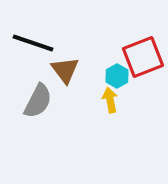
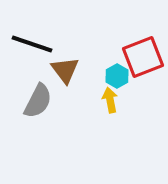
black line: moved 1 px left, 1 px down
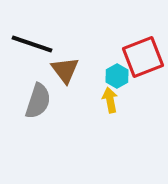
gray semicircle: rotated 9 degrees counterclockwise
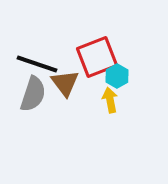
black line: moved 5 px right, 20 px down
red square: moved 46 px left
brown triangle: moved 13 px down
gray semicircle: moved 5 px left, 7 px up
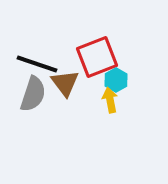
cyan hexagon: moved 1 px left, 4 px down
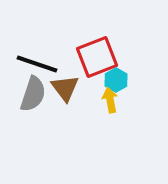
brown triangle: moved 5 px down
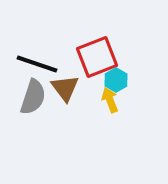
gray semicircle: moved 3 px down
yellow arrow: rotated 10 degrees counterclockwise
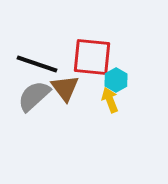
red square: moved 5 px left; rotated 27 degrees clockwise
gray semicircle: moved 1 px right, 1 px up; rotated 150 degrees counterclockwise
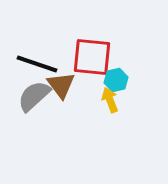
cyan hexagon: rotated 15 degrees clockwise
brown triangle: moved 4 px left, 3 px up
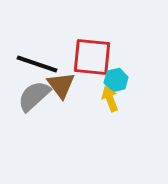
yellow arrow: moved 1 px up
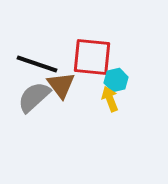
gray semicircle: moved 1 px down
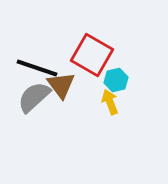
red square: moved 2 px up; rotated 24 degrees clockwise
black line: moved 4 px down
yellow arrow: moved 3 px down
